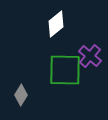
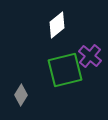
white diamond: moved 1 px right, 1 px down
green square: rotated 15 degrees counterclockwise
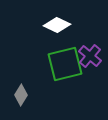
white diamond: rotated 64 degrees clockwise
green square: moved 6 px up
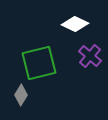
white diamond: moved 18 px right, 1 px up
green square: moved 26 px left, 1 px up
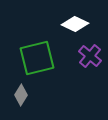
green square: moved 2 px left, 5 px up
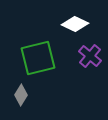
green square: moved 1 px right
